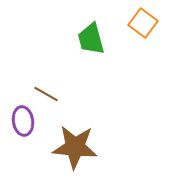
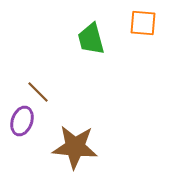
orange square: rotated 32 degrees counterclockwise
brown line: moved 8 px left, 2 px up; rotated 15 degrees clockwise
purple ellipse: moved 1 px left; rotated 28 degrees clockwise
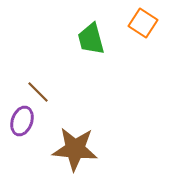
orange square: rotated 28 degrees clockwise
brown star: moved 2 px down
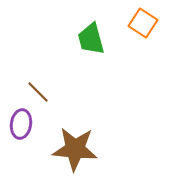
purple ellipse: moved 1 px left, 3 px down; rotated 12 degrees counterclockwise
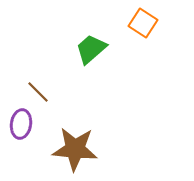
green trapezoid: moved 10 px down; rotated 64 degrees clockwise
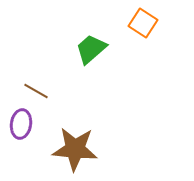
brown line: moved 2 px left, 1 px up; rotated 15 degrees counterclockwise
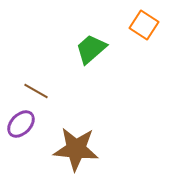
orange square: moved 1 px right, 2 px down
purple ellipse: rotated 36 degrees clockwise
brown star: moved 1 px right
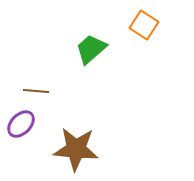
brown line: rotated 25 degrees counterclockwise
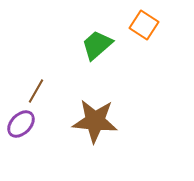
green trapezoid: moved 6 px right, 4 px up
brown line: rotated 65 degrees counterclockwise
brown star: moved 19 px right, 28 px up
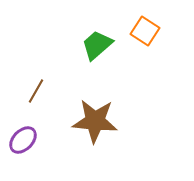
orange square: moved 1 px right, 6 px down
purple ellipse: moved 2 px right, 16 px down
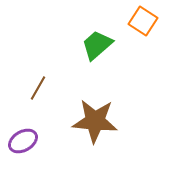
orange square: moved 2 px left, 10 px up
brown line: moved 2 px right, 3 px up
purple ellipse: moved 1 px down; rotated 16 degrees clockwise
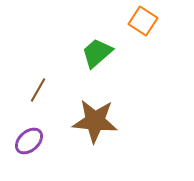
green trapezoid: moved 8 px down
brown line: moved 2 px down
purple ellipse: moved 6 px right; rotated 12 degrees counterclockwise
